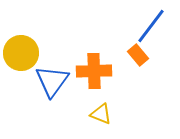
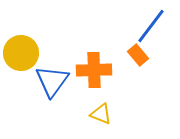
orange cross: moved 1 px up
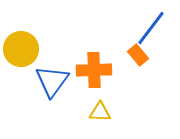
blue line: moved 2 px down
yellow circle: moved 4 px up
yellow triangle: moved 1 px left, 2 px up; rotated 20 degrees counterclockwise
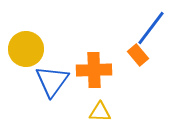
yellow circle: moved 5 px right
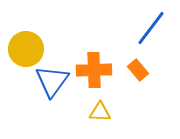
orange rectangle: moved 15 px down
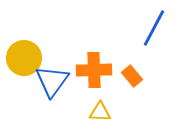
blue line: moved 3 px right; rotated 9 degrees counterclockwise
yellow circle: moved 2 px left, 9 px down
orange rectangle: moved 6 px left, 6 px down
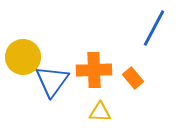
yellow circle: moved 1 px left, 1 px up
orange rectangle: moved 1 px right, 2 px down
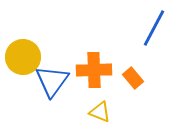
yellow triangle: rotated 20 degrees clockwise
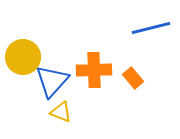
blue line: moved 3 px left; rotated 48 degrees clockwise
blue triangle: rotated 6 degrees clockwise
yellow triangle: moved 39 px left
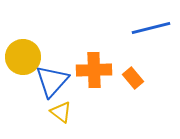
yellow triangle: rotated 15 degrees clockwise
